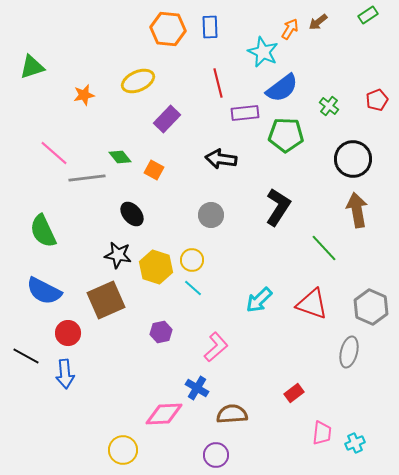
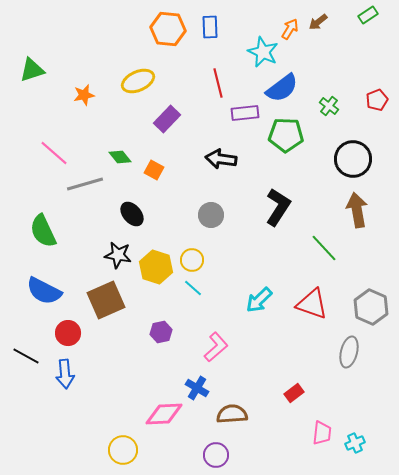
green triangle at (32, 67): moved 3 px down
gray line at (87, 178): moved 2 px left, 6 px down; rotated 9 degrees counterclockwise
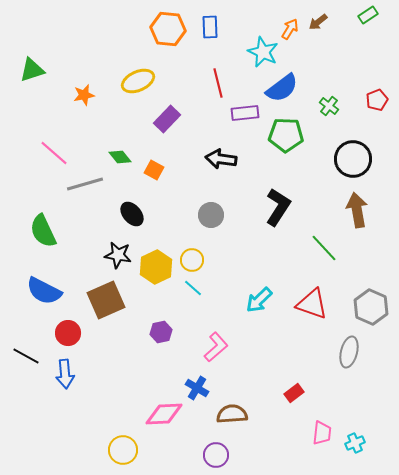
yellow hexagon at (156, 267): rotated 16 degrees clockwise
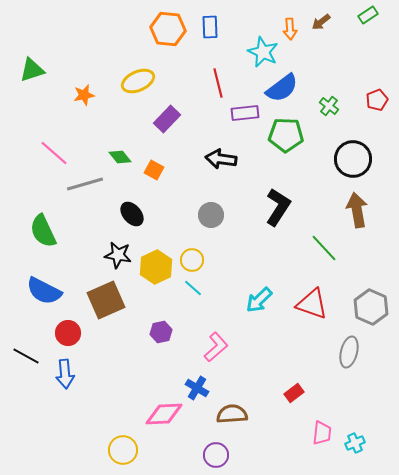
brown arrow at (318, 22): moved 3 px right
orange arrow at (290, 29): rotated 145 degrees clockwise
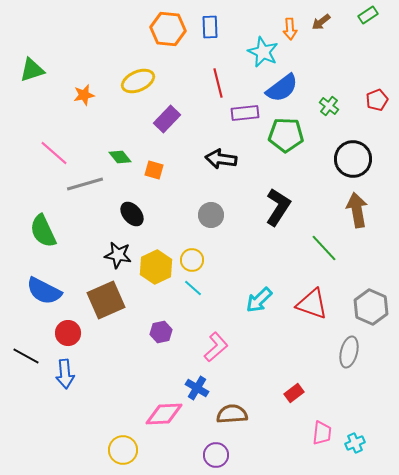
orange square at (154, 170): rotated 12 degrees counterclockwise
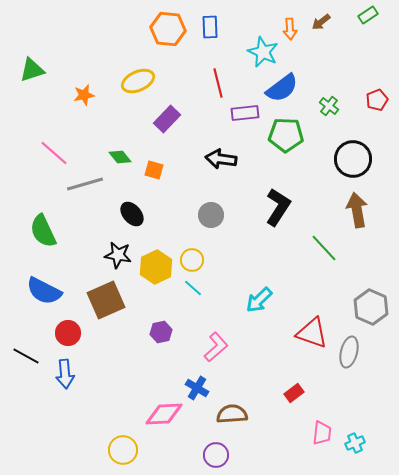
red triangle at (312, 304): moved 29 px down
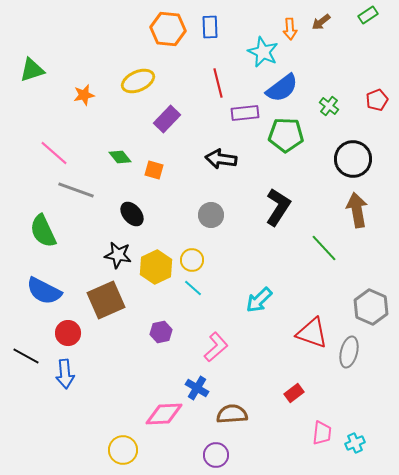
gray line at (85, 184): moved 9 px left, 6 px down; rotated 36 degrees clockwise
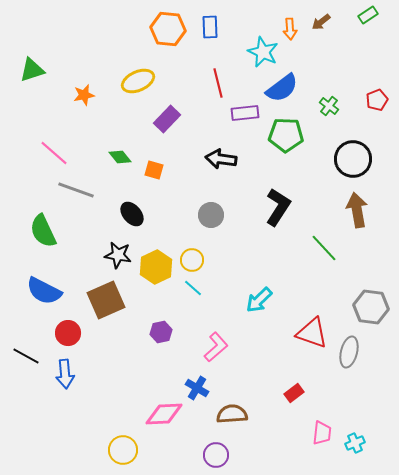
gray hexagon at (371, 307): rotated 16 degrees counterclockwise
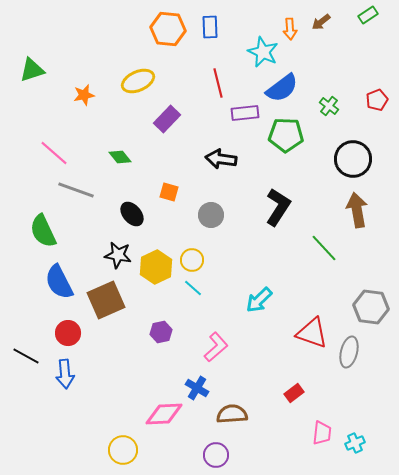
orange square at (154, 170): moved 15 px right, 22 px down
blue semicircle at (44, 291): moved 15 px right, 9 px up; rotated 36 degrees clockwise
